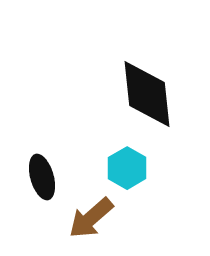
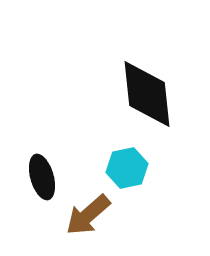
cyan hexagon: rotated 18 degrees clockwise
brown arrow: moved 3 px left, 3 px up
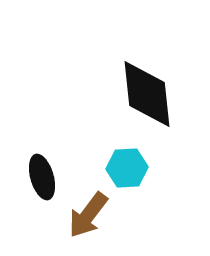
cyan hexagon: rotated 9 degrees clockwise
brown arrow: rotated 12 degrees counterclockwise
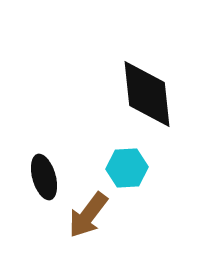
black ellipse: moved 2 px right
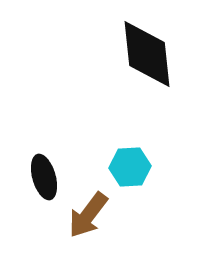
black diamond: moved 40 px up
cyan hexagon: moved 3 px right, 1 px up
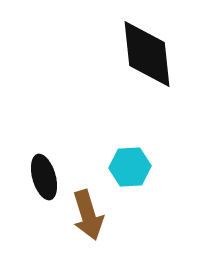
brown arrow: rotated 54 degrees counterclockwise
